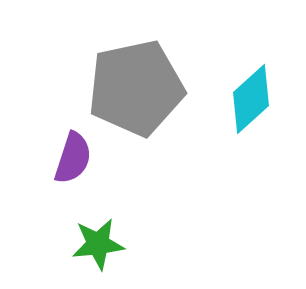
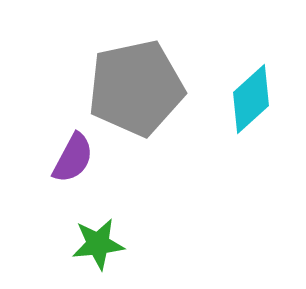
purple semicircle: rotated 10 degrees clockwise
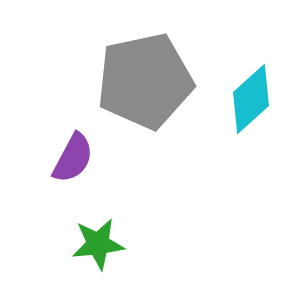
gray pentagon: moved 9 px right, 7 px up
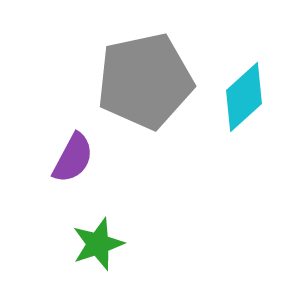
cyan diamond: moved 7 px left, 2 px up
green star: rotated 12 degrees counterclockwise
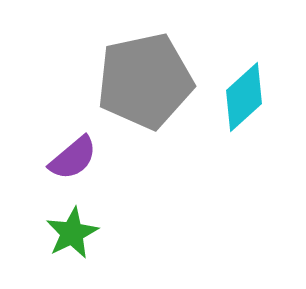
purple semicircle: rotated 22 degrees clockwise
green star: moved 26 px left, 11 px up; rotated 8 degrees counterclockwise
